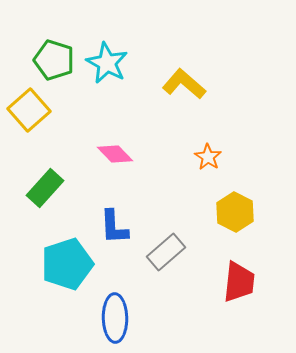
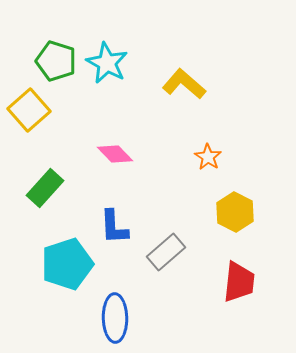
green pentagon: moved 2 px right, 1 px down
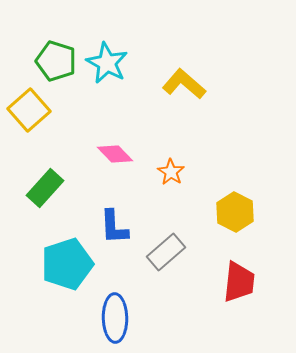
orange star: moved 37 px left, 15 px down
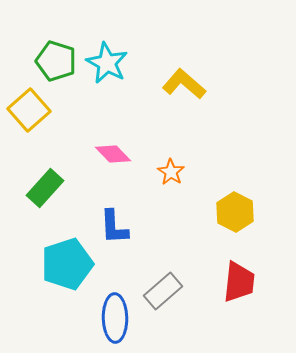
pink diamond: moved 2 px left
gray rectangle: moved 3 px left, 39 px down
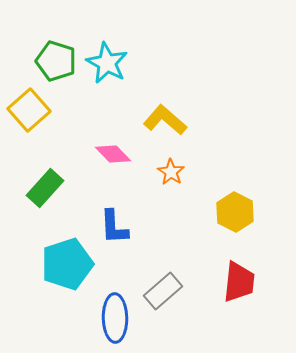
yellow L-shape: moved 19 px left, 36 px down
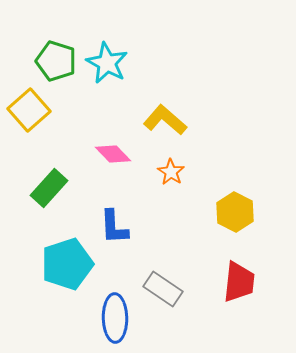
green rectangle: moved 4 px right
gray rectangle: moved 2 px up; rotated 75 degrees clockwise
